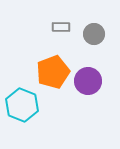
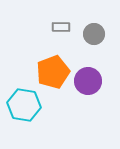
cyan hexagon: moved 2 px right; rotated 12 degrees counterclockwise
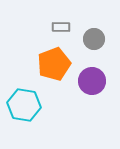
gray circle: moved 5 px down
orange pentagon: moved 1 px right, 8 px up
purple circle: moved 4 px right
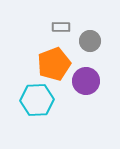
gray circle: moved 4 px left, 2 px down
purple circle: moved 6 px left
cyan hexagon: moved 13 px right, 5 px up; rotated 12 degrees counterclockwise
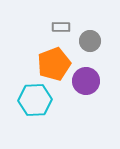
cyan hexagon: moved 2 px left
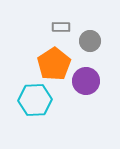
orange pentagon: rotated 12 degrees counterclockwise
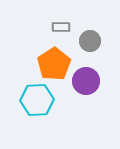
cyan hexagon: moved 2 px right
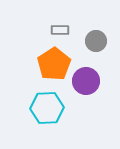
gray rectangle: moved 1 px left, 3 px down
gray circle: moved 6 px right
cyan hexagon: moved 10 px right, 8 px down
